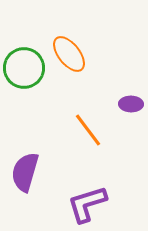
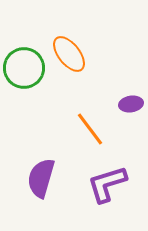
purple ellipse: rotated 10 degrees counterclockwise
orange line: moved 2 px right, 1 px up
purple semicircle: moved 16 px right, 6 px down
purple L-shape: moved 20 px right, 20 px up
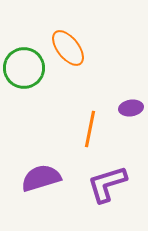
orange ellipse: moved 1 px left, 6 px up
purple ellipse: moved 4 px down
orange line: rotated 48 degrees clockwise
purple semicircle: rotated 57 degrees clockwise
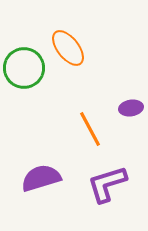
orange line: rotated 39 degrees counterclockwise
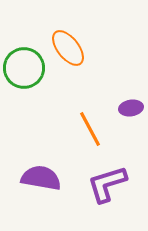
purple semicircle: rotated 27 degrees clockwise
